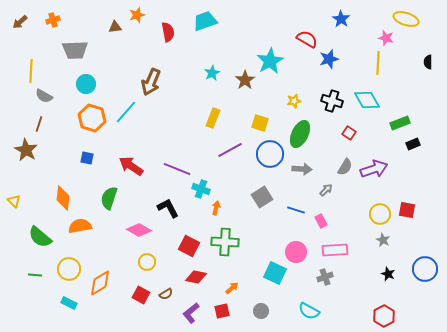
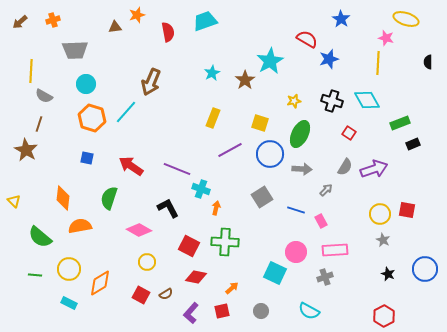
purple L-shape at (191, 313): rotated 10 degrees counterclockwise
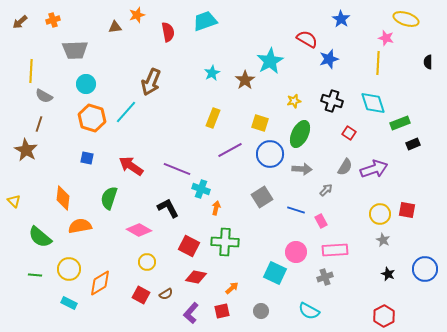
cyan diamond at (367, 100): moved 6 px right, 3 px down; rotated 12 degrees clockwise
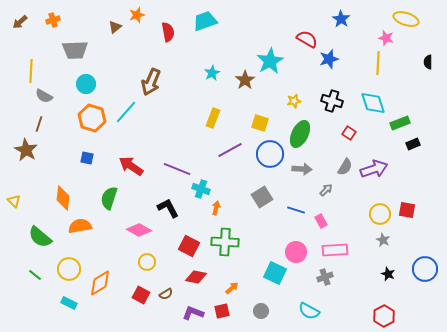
brown triangle at (115, 27): rotated 32 degrees counterclockwise
green line at (35, 275): rotated 32 degrees clockwise
purple L-shape at (191, 313): moved 2 px right; rotated 70 degrees clockwise
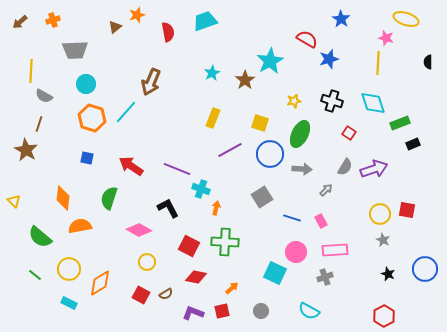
blue line at (296, 210): moved 4 px left, 8 px down
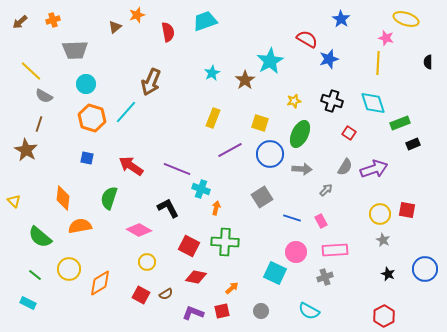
yellow line at (31, 71): rotated 50 degrees counterclockwise
cyan rectangle at (69, 303): moved 41 px left
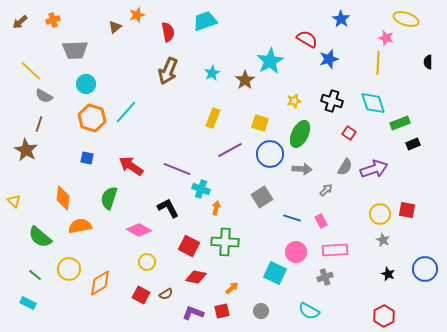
brown arrow at (151, 82): moved 17 px right, 11 px up
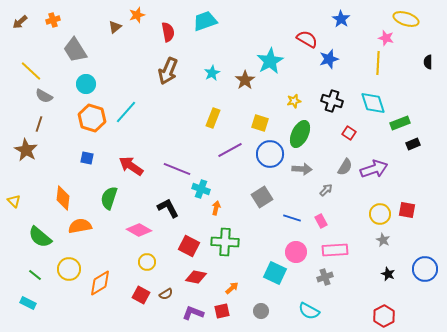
gray trapezoid at (75, 50): rotated 60 degrees clockwise
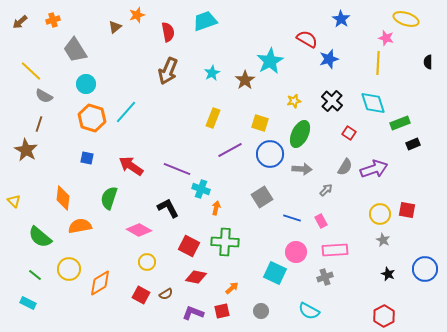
black cross at (332, 101): rotated 25 degrees clockwise
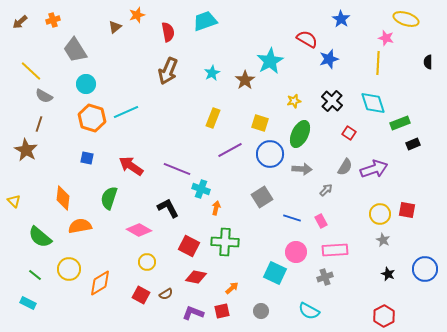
cyan line at (126, 112): rotated 25 degrees clockwise
